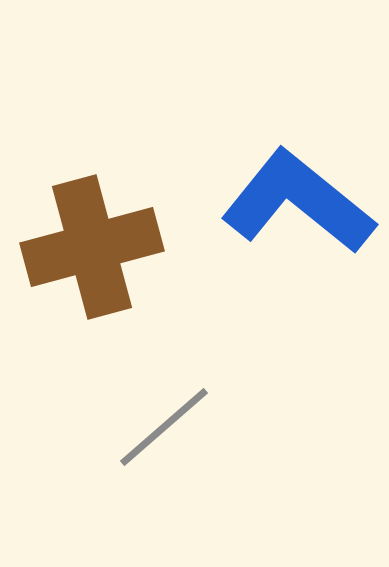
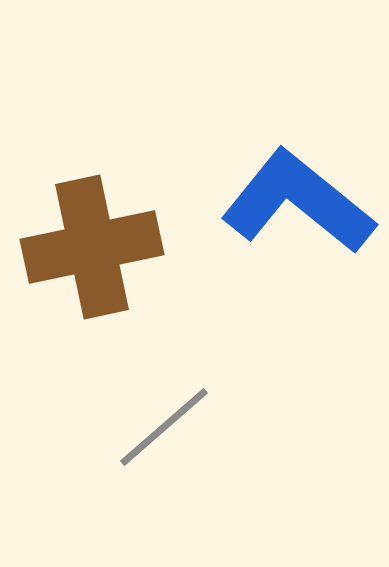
brown cross: rotated 3 degrees clockwise
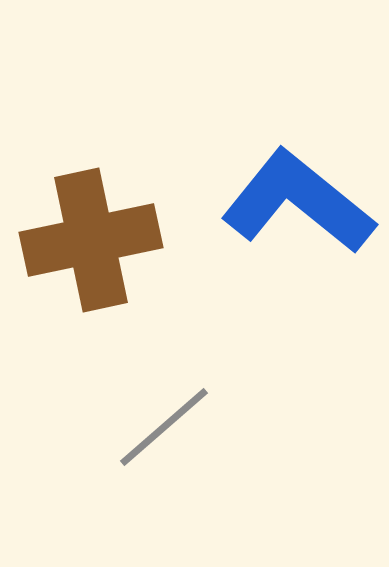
brown cross: moved 1 px left, 7 px up
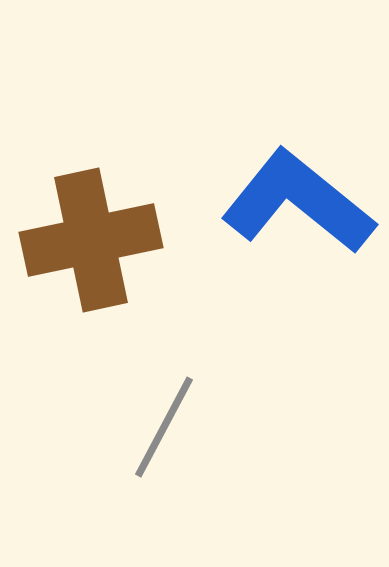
gray line: rotated 21 degrees counterclockwise
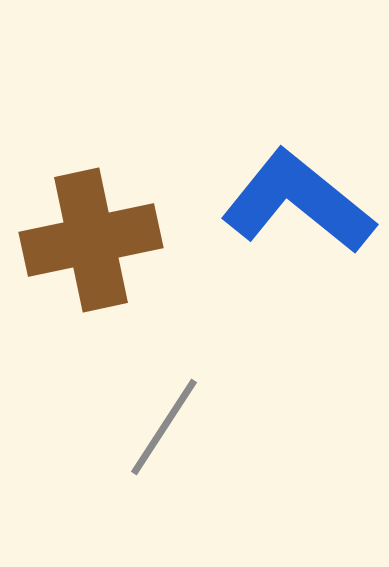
gray line: rotated 5 degrees clockwise
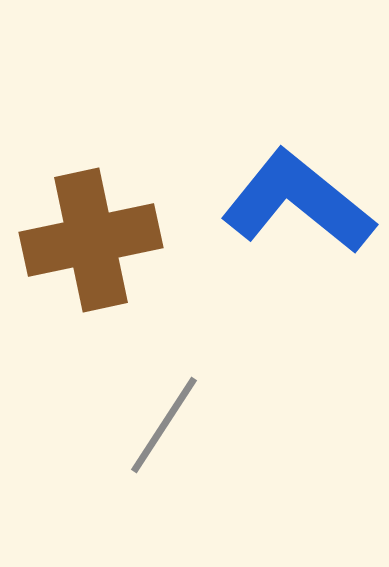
gray line: moved 2 px up
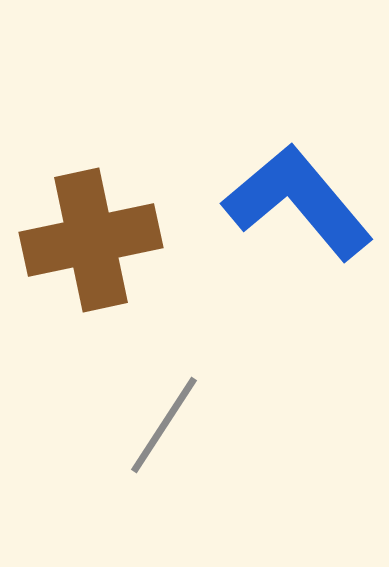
blue L-shape: rotated 11 degrees clockwise
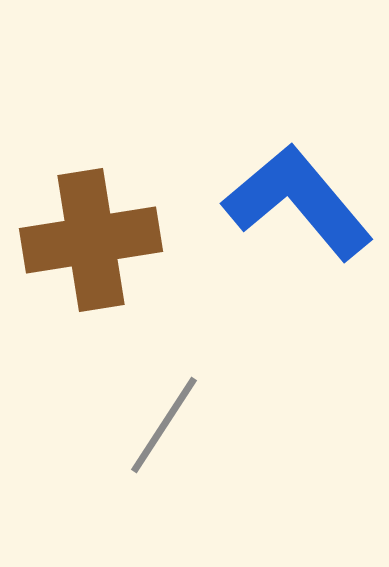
brown cross: rotated 3 degrees clockwise
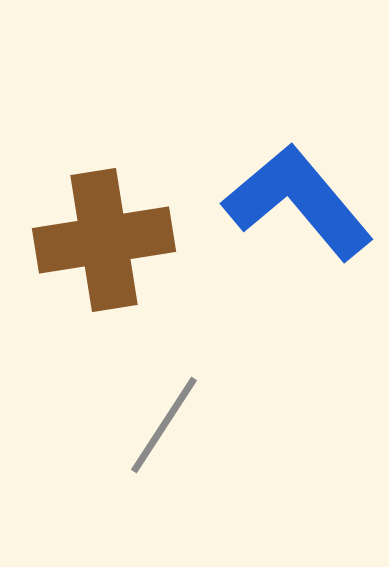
brown cross: moved 13 px right
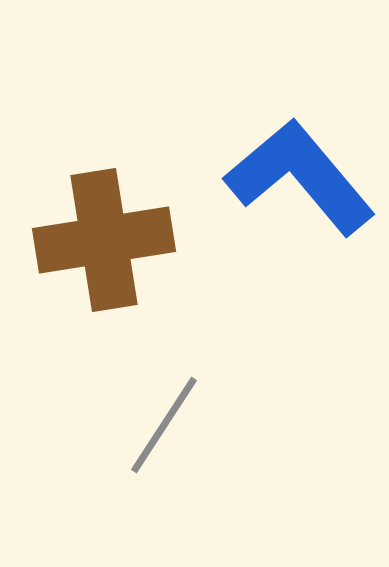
blue L-shape: moved 2 px right, 25 px up
